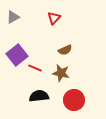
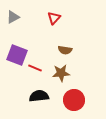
brown semicircle: rotated 32 degrees clockwise
purple square: rotated 30 degrees counterclockwise
brown star: rotated 18 degrees counterclockwise
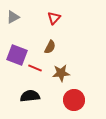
brown semicircle: moved 15 px left, 3 px up; rotated 72 degrees counterclockwise
black semicircle: moved 9 px left
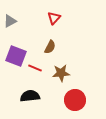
gray triangle: moved 3 px left, 4 px down
purple square: moved 1 px left, 1 px down
red circle: moved 1 px right
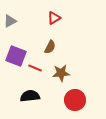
red triangle: rotated 16 degrees clockwise
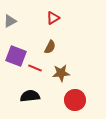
red triangle: moved 1 px left
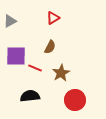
purple square: rotated 20 degrees counterclockwise
brown star: rotated 24 degrees counterclockwise
